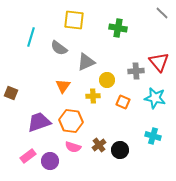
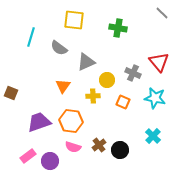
gray cross: moved 3 px left, 2 px down; rotated 28 degrees clockwise
cyan cross: rotated 28 degrees clockwise
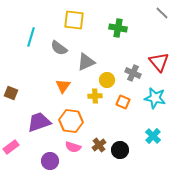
yellow cross: moved 2 px right
pink rectangle: moved 17 px left, 9 px up
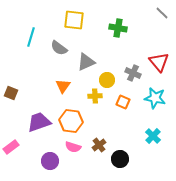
black circle: moved 9 px down
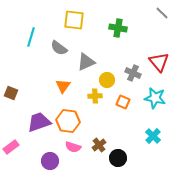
orange hexagon: moved 3 px left
black circle: moved 2 px left, 1 px up
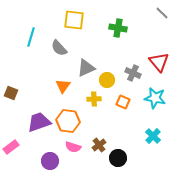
gray semicircle: rotated 12 degrees clockwise
gray triangle: moved 6 px down
yellow cross: moved 1 px left, 3 px down
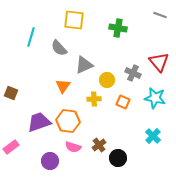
gray line: moved 2 px left, 2 px down; rotated 24 degrees counterclockwise
gray triangle: moved 2 px left, 3 px up
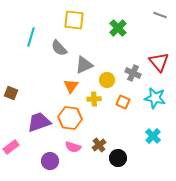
green cross: rotated 36 degrees clockwise
orange triangle: moved 8 px right
orange hexagon: moved 2 px right, 3 px up
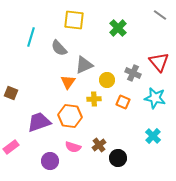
gray line: rotated 16 degrees clockwise
orange triangle: moved 3 px left, 4 px up
orange hexagon: moved 2 px up
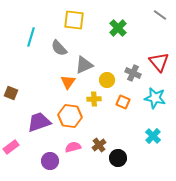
pink semicircle: rotated 147 degrees clockwise
